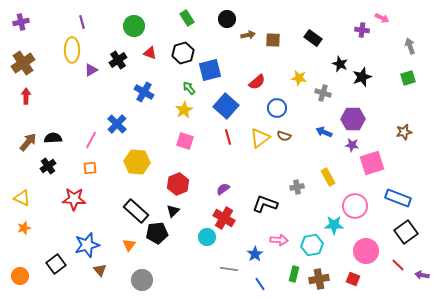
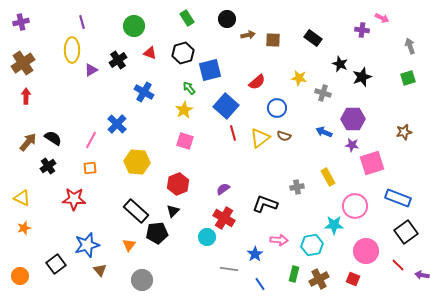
red line at (228, 137): moved 5 px right, 4 px up
black semicircle at (53, 138): rotated 36 degrees clockwise
brown cross at (319, 279): rotated 18 degrees counterclockwise
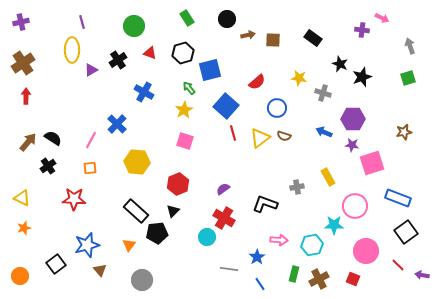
blue star at (255, 254): moved 2 px right, 3 px down
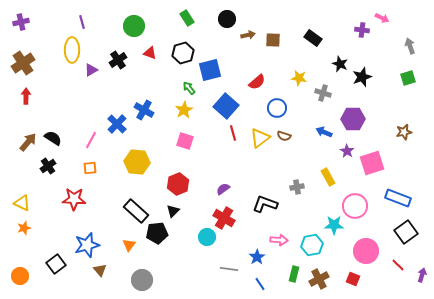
blue cross at (144, 92): moved 18 px down
purple star at (352, 145): moved 5 px left, 6 px down; rotated 24 degrees clockwise
yellow triangle at (22, 198): moved 5 px down
purple arrow at (422, 275): rotated 96 degrees clockwise
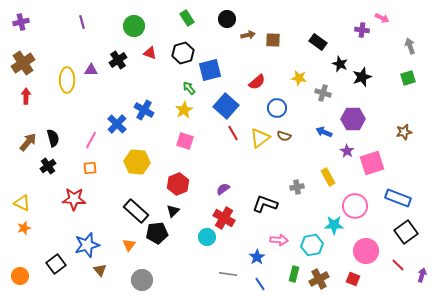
black rectangle at (313, 38): moved 5 px right, 4 px down
yellow ellipse at (72, 50): moved 5 px left, 30 px down
purple triangle at (91, 70): rotated 32 degrees clockwise
red line at (233, 133): rotated 14 degrees counterclockwise
black semicircle at (53, 138): rotated 42 degrees clockwise
gray line at (229, 269): moved 1 px left, 5 px down
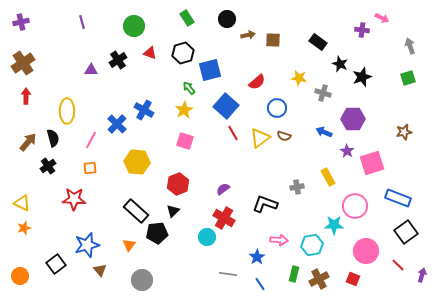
yellow ellipse at (67, 80): moved 31 px down
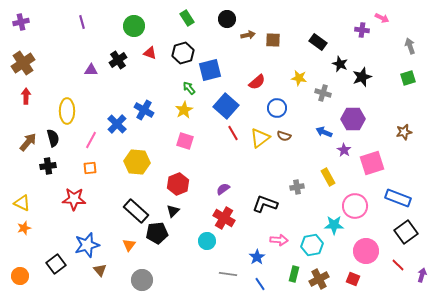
purple star at (347, 151): moved 3 px left, 1 px up
black cross at (48, 166): rotated 28 degrees clockwise
cyan circle at (207, 237): moved 4 px down
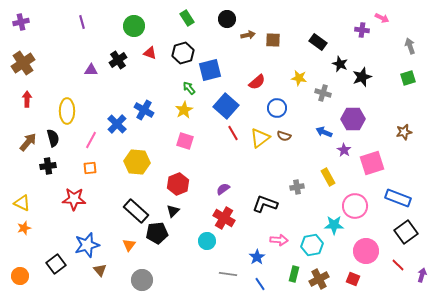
red arrow at (26, 96): moved 1 px right, 3 px down
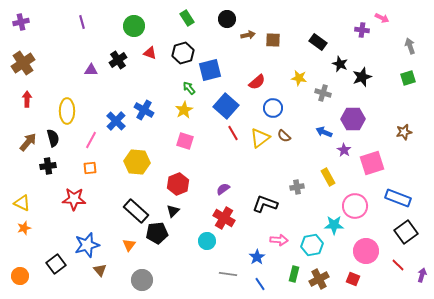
blue circle at (277, 108): moved 4 px left
blue cross at (117, 124): moved 1 px left, 3 px up
brown semicircle at (284, 136): rotated 24 degrees clockwise
